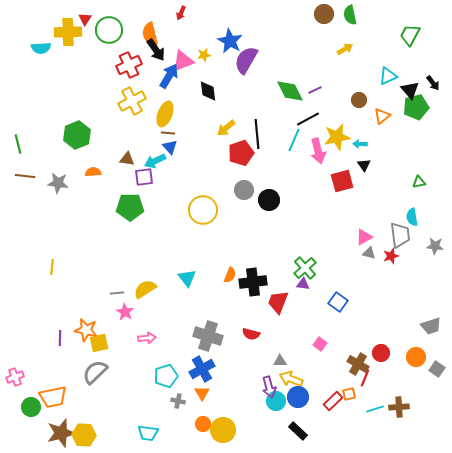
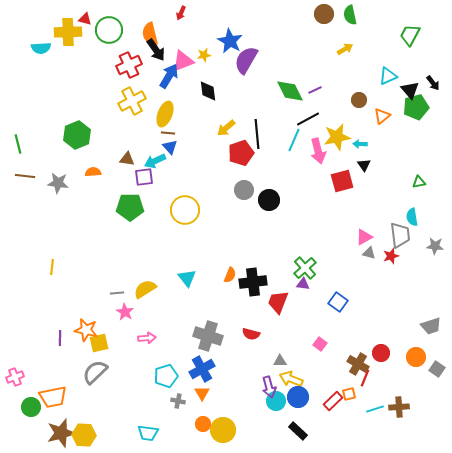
red triangle at (85, 19): rotated 48 degrees counterclockwise
yellow circle at (203, 210): moved 18 px left
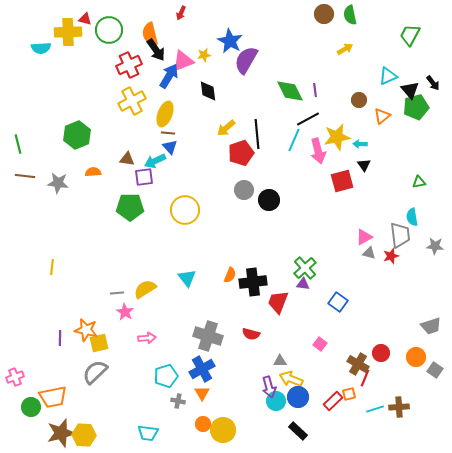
purple line at (315, 90): rotated 72 degrees counterclockwise
gray square at (437, 369): moved 2 px left, 1 px down
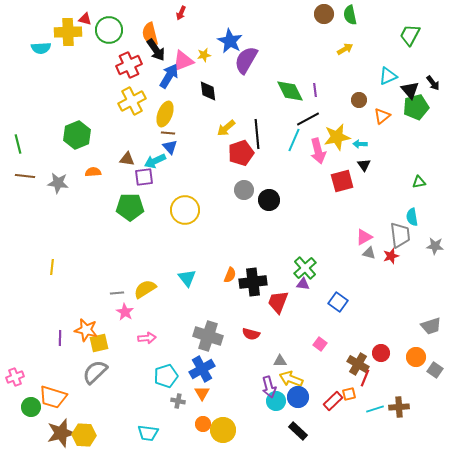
orange trapezoid at (53, 397): rotated 28 degrees clockwise
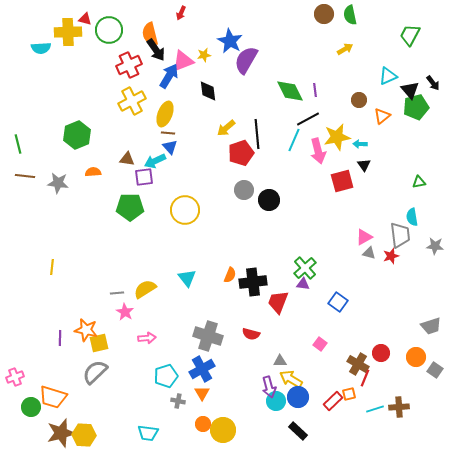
yellow arrow at (291, 379): rotated 10 degrees clockwise
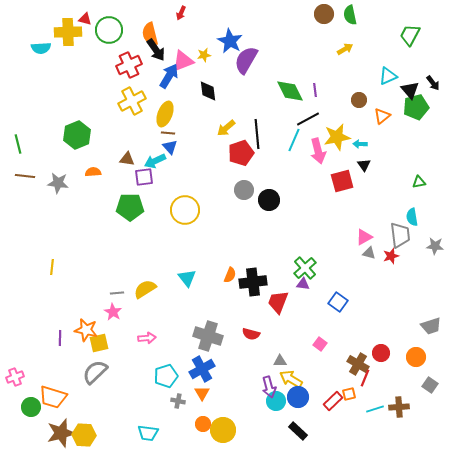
pink star at (125, 312): moved 12 px left
gray square at (435, 370): moved 5 px left, 15 px down
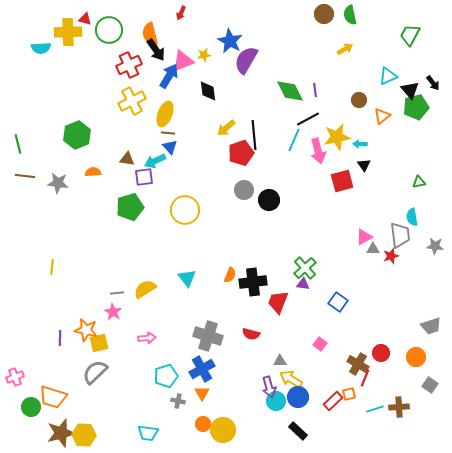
black line at (257, 134): moved 3 px left, 1 px down
green pentagon at (130, 207): rotated 16 degrees counterclockwise
gray triangle at (369, 253): moved 4 px right, 4 px up; rotated 16 degrees counterclockwise
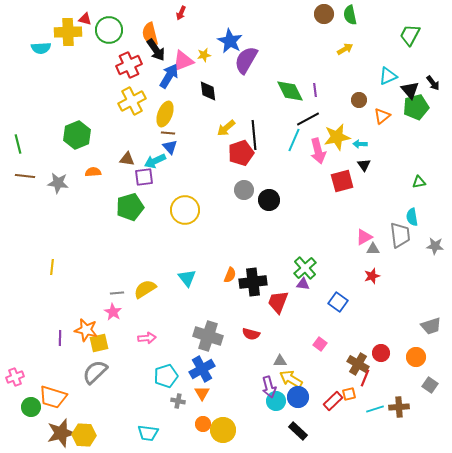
red star at (391, 256): moved 19 px left, 20 px down
